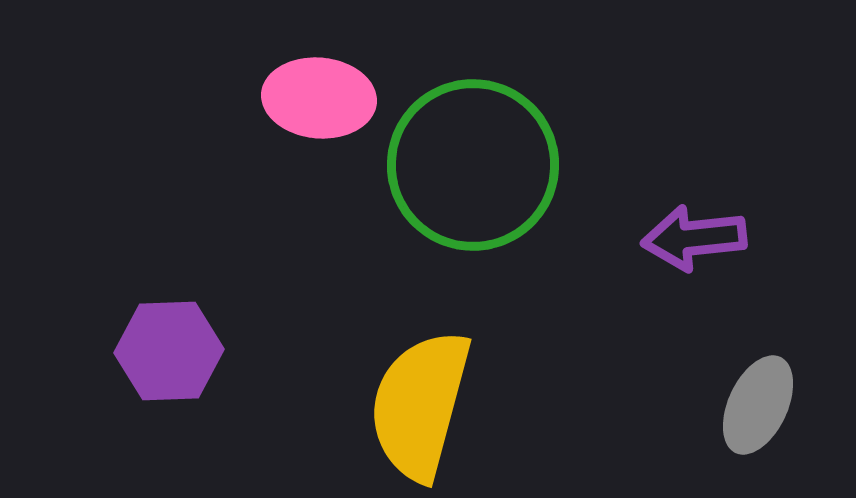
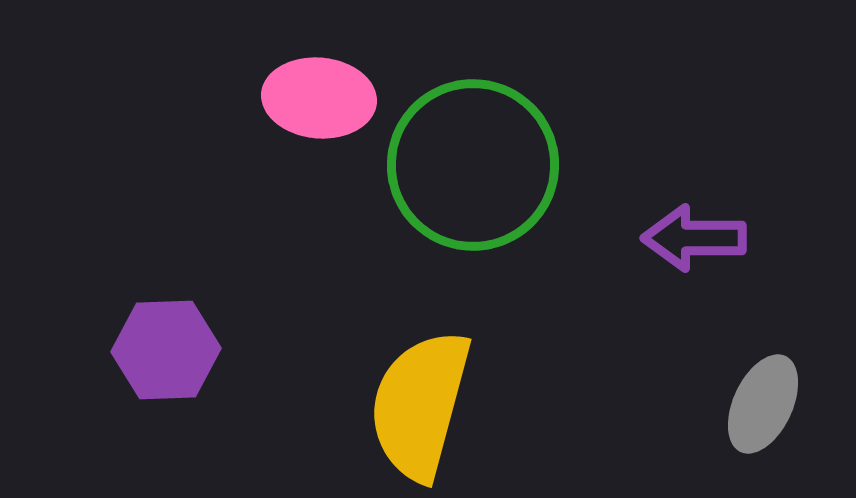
purple arrow: rotated 6 degrees clockwise
purple hexagon: moved 3 px left, 1 px up
gray ellipse: moved 5 px right, 1 px up
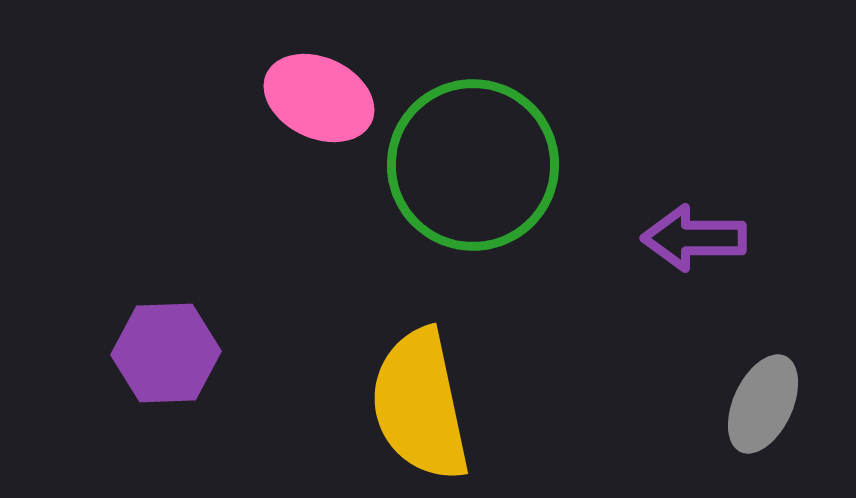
pink ellipse: rotated 20 degrees clockwise
purple hexagon: moved 3 px down
yellow semicircle: rotated 27 degrees counterclockwise
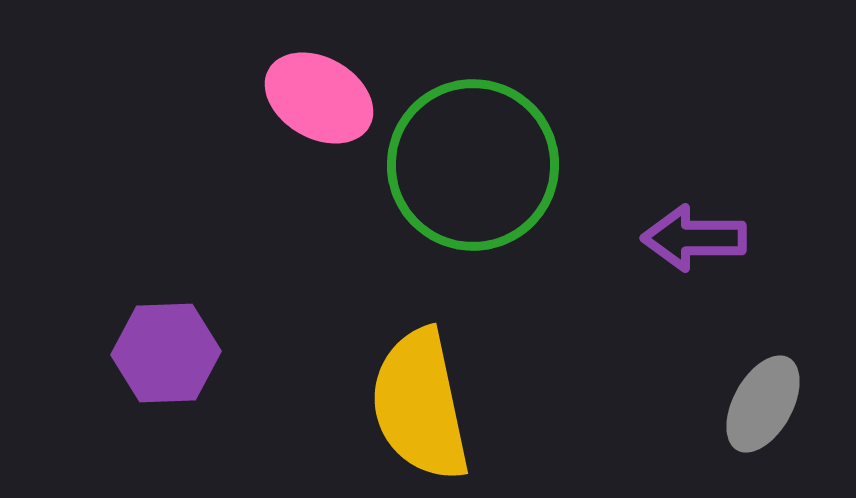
pink ellipse: rotated 5 degrees clockwise
gray ellipse: rotated 4 degrees clockwise
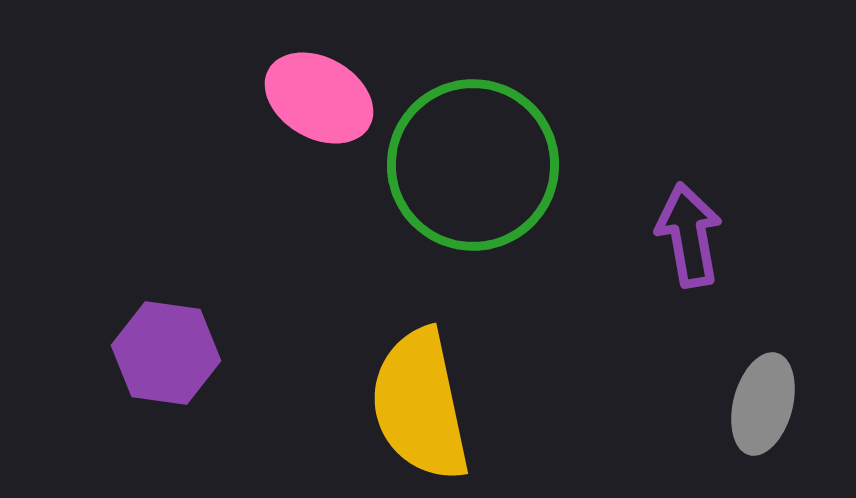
purple arrow: moved 5 px left, 3 px up; rotated 80 degrees clockwise
purple hexagon: rotated 10 degrees clockwise
gray ellipse: rotated 14 degrees counterclockwise
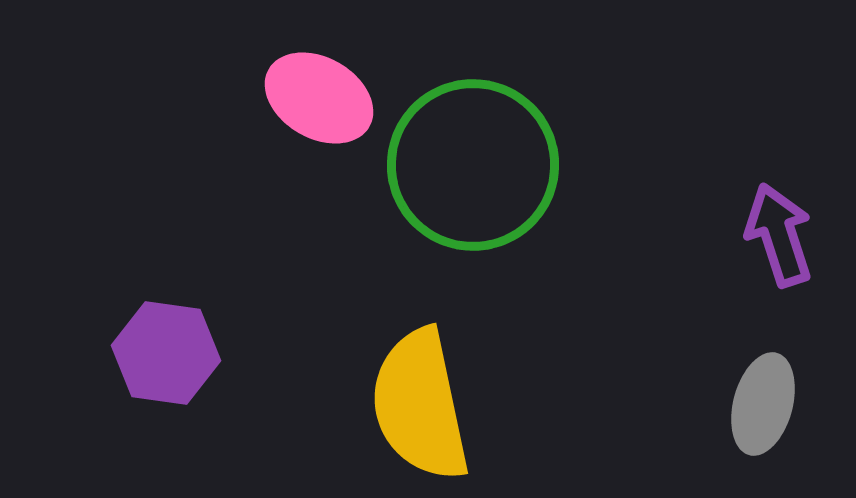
purple arrow: moved 90 px right; rotated 8 degrees counterclockwise
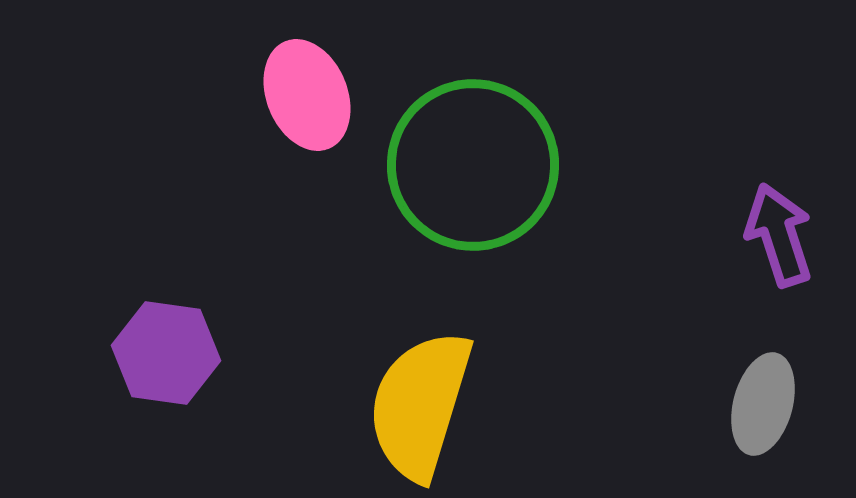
pink ellipse: moved 12 px left, 3 px up; rotated 38 degrees clockwise
yellow semicircle: rotated 29 degrees clockwise
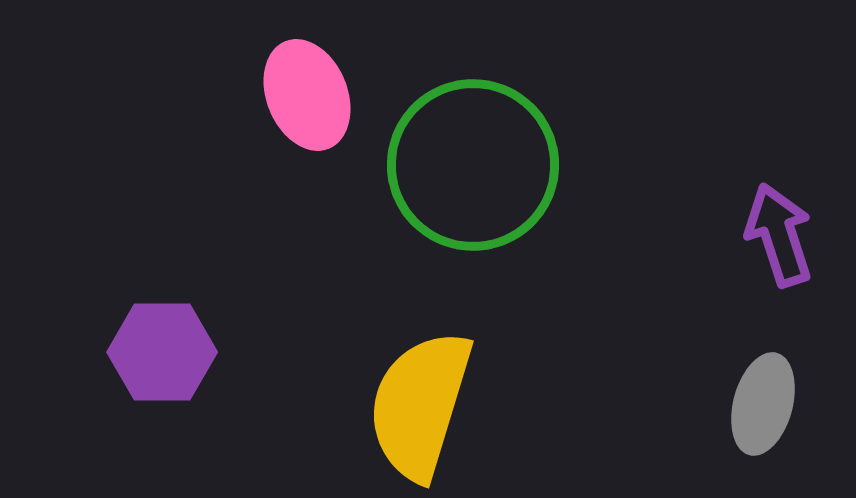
purple hexagon: moved 4 px left, 1 px up; rotated 8 degrees counterclockwise
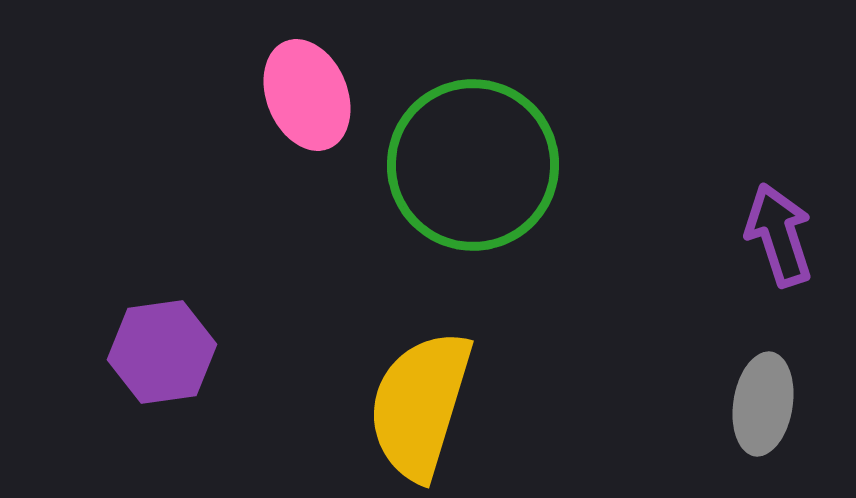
purple hexagon: rotated 8 degrees counterclockwise
gray ellipse: rotated 6 degrees counterclockwise
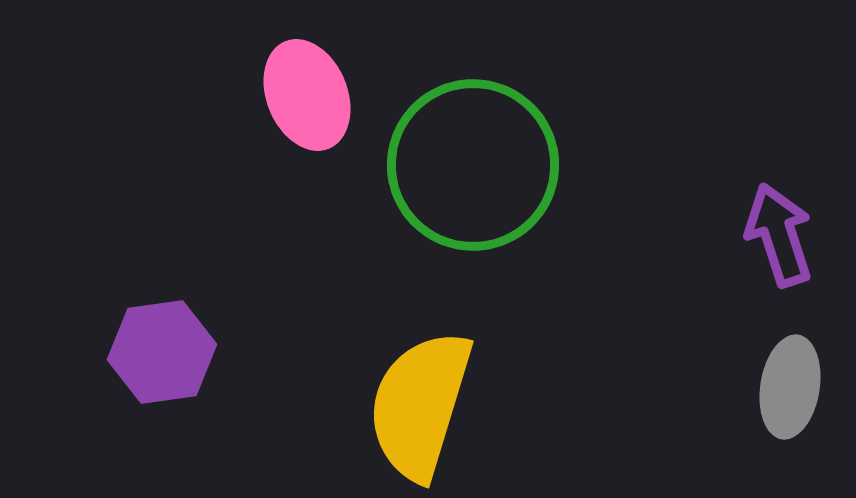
gray ellipse: moved 27 px right, 17 px up
